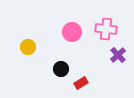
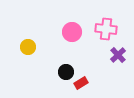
black circle: moved 5 px right, 3 px down
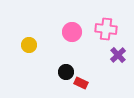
yellow circle: moved 1 px right, 2 px up
red rectangle: rotated 56 degrees clockwise
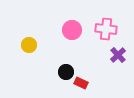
pink circle: moved 2 px up
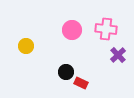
yellow circle: moved 3 px left, 1 px down
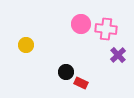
pink circle: moved 9 px right, 6 px up
yellow circle: moved 1 px up
